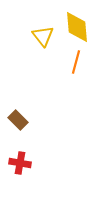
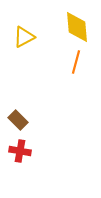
yellow triangle: moved 19 px left, 1 px down; rotated 40 degrees clockwise
red cross: moved 12 px up
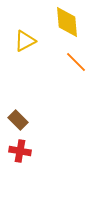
yellow diamond: moved 10 px left, 5 px up
yellow triangle: moved 1 px right, 4 px down
orange line: rotated 60 degrees counterclockwise
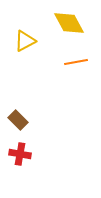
yellow diamond: moved 2 px right, 1 px down; rotated 24 degrees counterclockwise
orange line: rotated 55 degrees counterclockwise
red cross: moved 3 px down
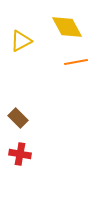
yellow diamond: moved 2 px left, 4 px down
yellow triangle: moved 4 px left
brown rectangle: moved 2 px up
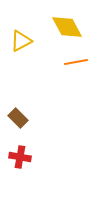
red cross: moved 3 px down
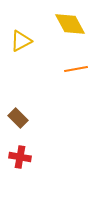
yellow diamond: moved 3 px right, 3 px up
orange line: moved 7 px down
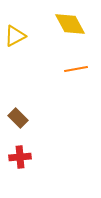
yellow triangle: moved 6 px left, 5 px up
red cross: rotated 15 degrees counterclockwise
